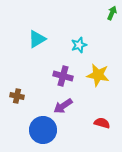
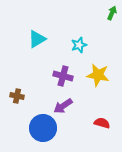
blue circle: moved 2 px up
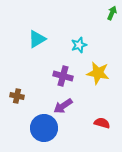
yellow star: moved 2 px up
blue circle: moved 1 px right
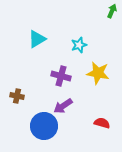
green arrow: moved 2 px up
purple cross: moved 2 px left
blue circle: moved 2 px up
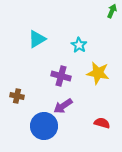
cyan star: rotated 21 degrees counterclockwise
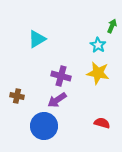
green arrow: moved 15 px down
cyan star: moved 19 px right
purple arrow: moved 6 px left, 6 px up
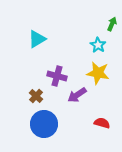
green arrow: moved 2 px up
purple cross: moved 4 px left
brown cross: moved 19 px right; rotated 32 degrees clockwise
purple arrow: moved 20 px right, 5 px up
blue circle: moved 2 px up
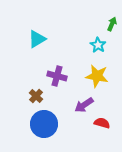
yellow star: moved 1 px left, 3 px down
purple arrow: moved 7 px right, 10 px down
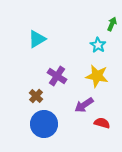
purple cross: rotated 18 degrees clockwise
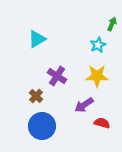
cyan star: rotated 14 degrees clockwise
yellow star: rotated 10 degrees counterclockwise
blue circle: moved 2 px left, 2 px down
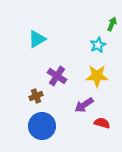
brown cross: rotated 24 degrees clockwise
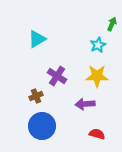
purple arrow: moved 1 px right, 1 px up; rotated 30 degrees clockwise
red semicircle: moved 5 px left, 11 px down
